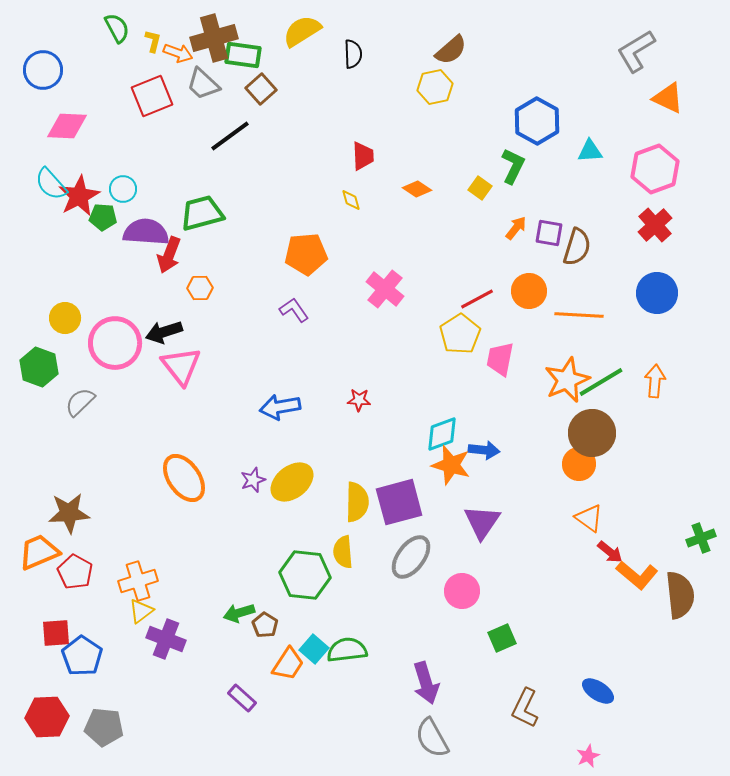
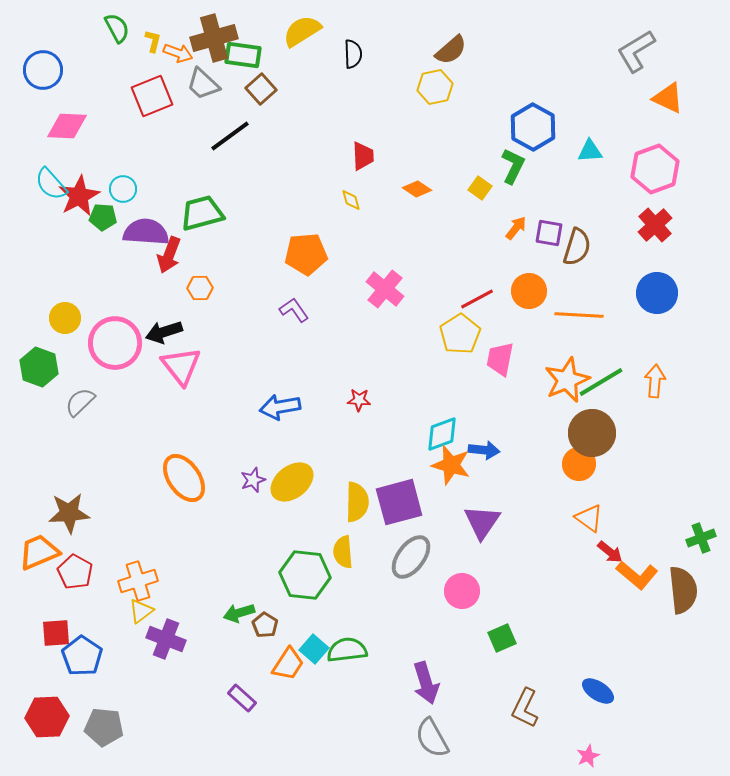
blue hexagon at (537, 121): moved 4 px left, 6 px down
brown semicircle at (680, 595): moved 3 px right, 5 px up
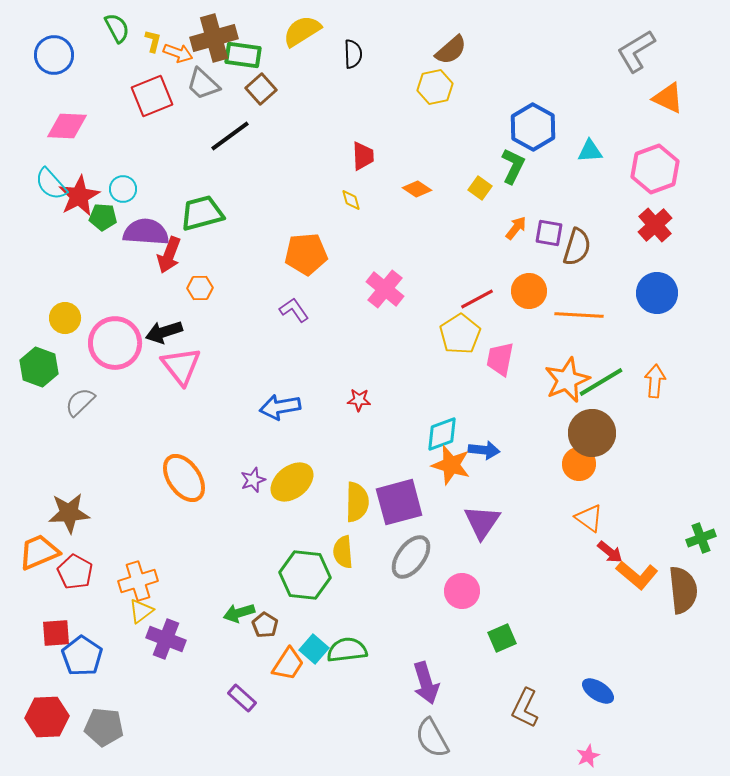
blue circle at (43, 70): moved 11 px right, 15 px up
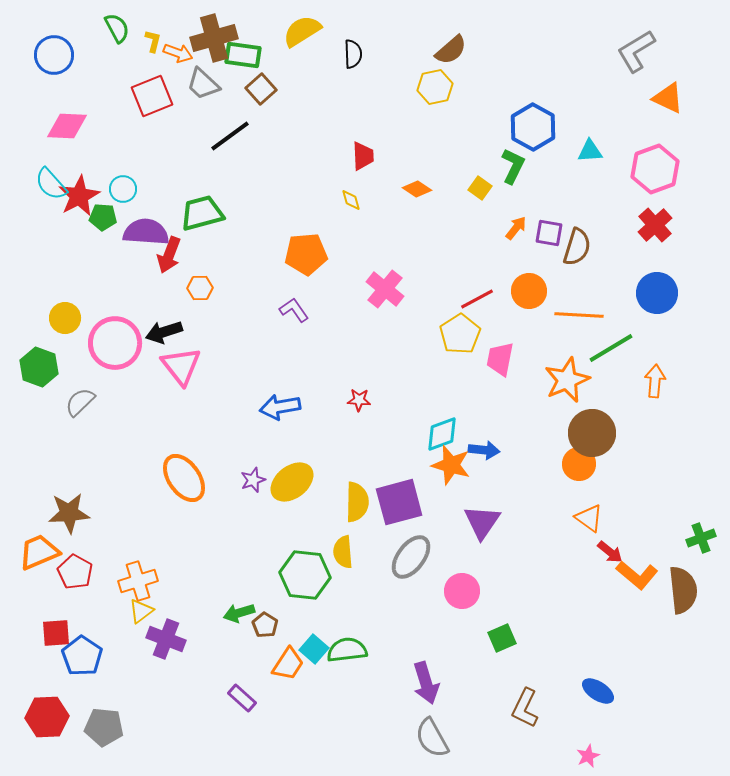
green line at (601, 382): moved 10 px right, 34 px up
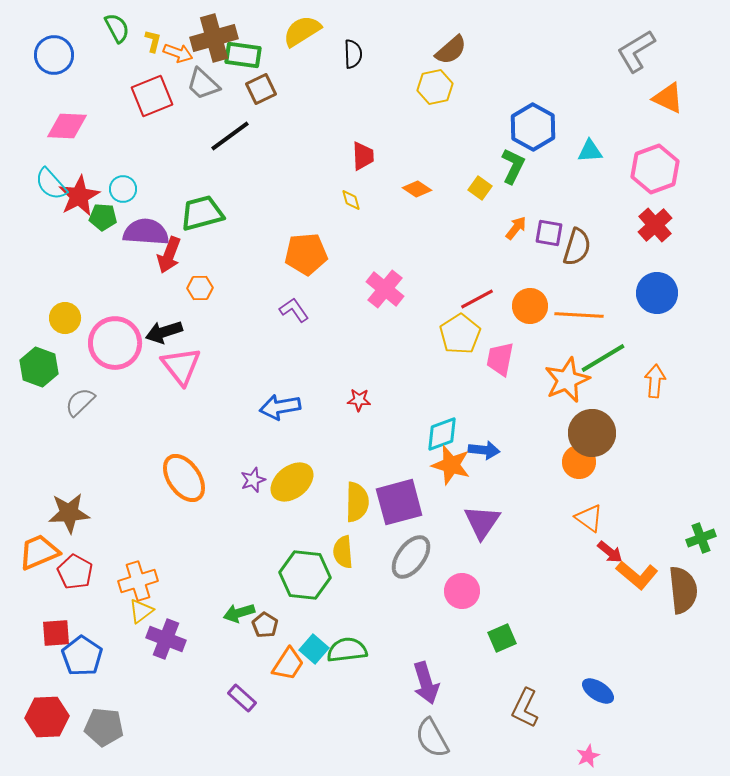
brown square at (261, 89): rotated 16 degrees clockwise
orange circle at (529, 291): moved 1 px right, 15 px down
green line at (611, 348): moved 8 px left, 10 px down
orange circle at (579, 464): moved 2 px up
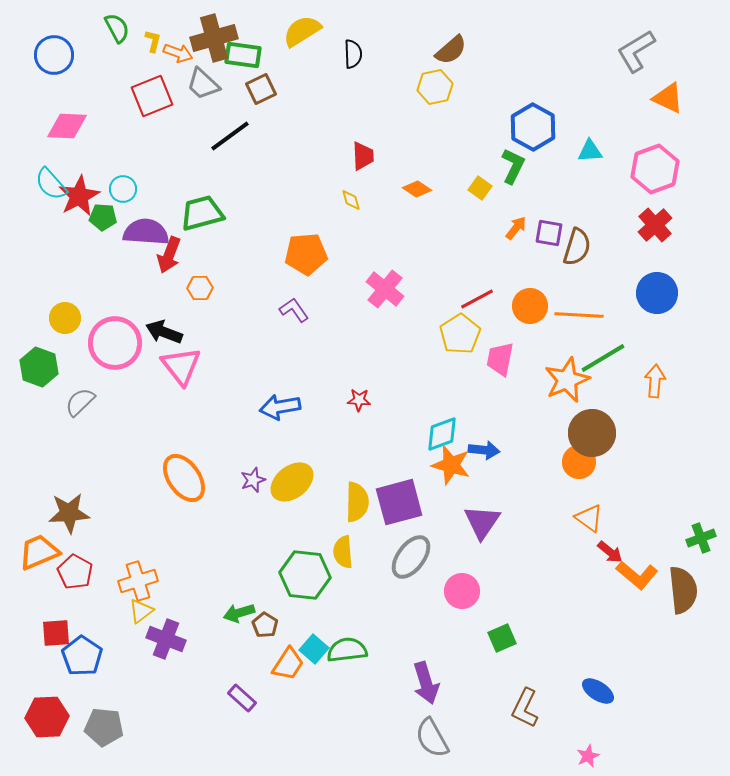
black arrow at (164, 332): rotated 39 degrees clockwise
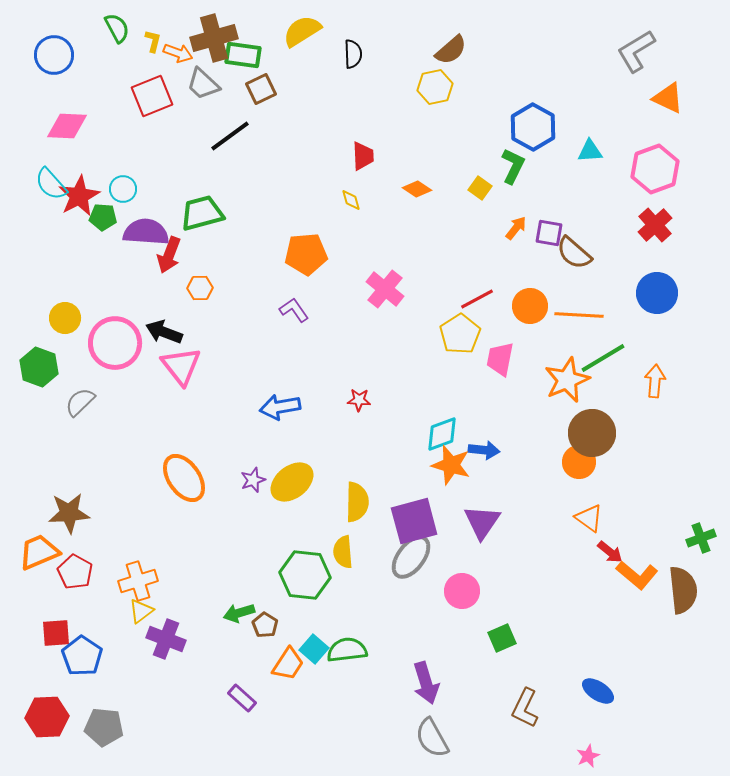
brown semicircle at (577, 247): moved 3 px left, 6 px down; rotated 114 degrees clockwise
purple square at (399, 502): moved 15 px right, 19 px down
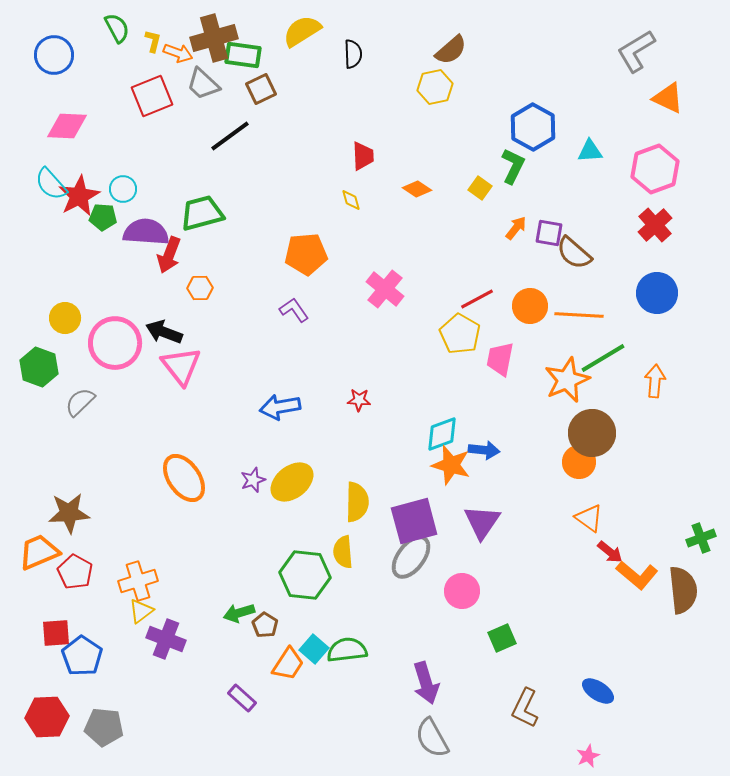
yellow pentagon at (460, 334): rotated 9 degrees counterclockwise
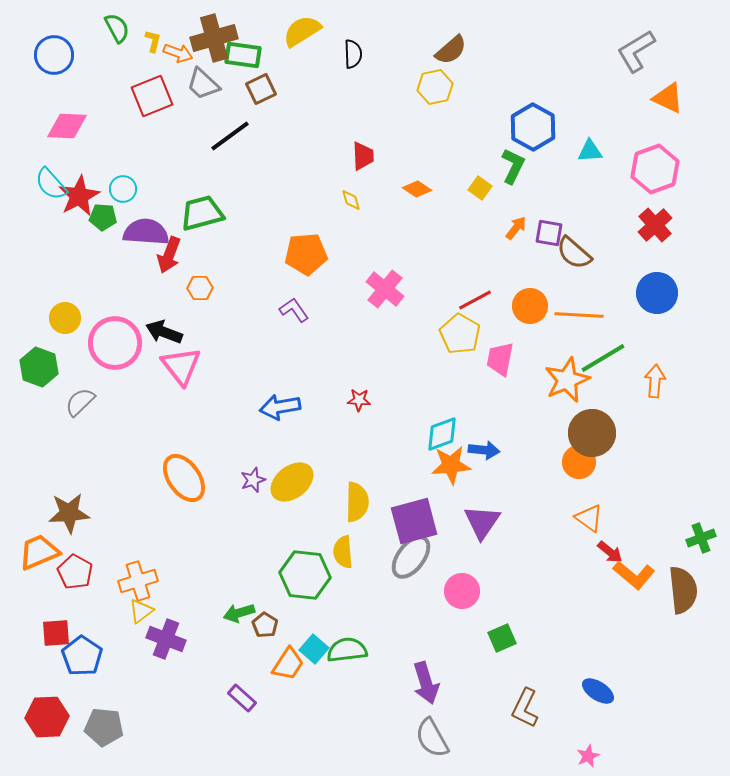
red line at (477, 299): moved 2 px left, 1 px down
orange star at (451, 465): rotated 21 degrees counterclockwise
orange L-shape at (637, 575): moved 3 px left
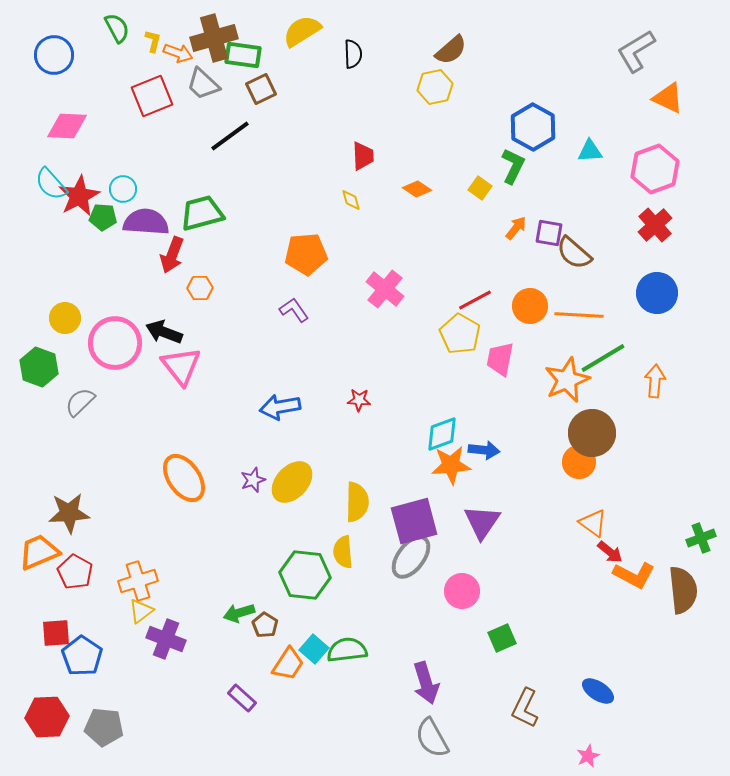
purple semicircle at (146, 232): moved 10 px up
red arrow at (169, 255): moved 3 px right
yellow ellipse at (292, 482): rotated 9 degrees counterclockwise
orange triangle at (589, 518): moved 4 px right, 5 px down
orange L-shape at (634, 575): rotated 12 degrees counterclockwise
